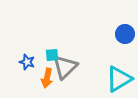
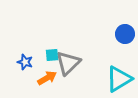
blue star: moved 2 px left
gray triangle: moved 3 px right, 4 px up
orange arrow: rotated 132 degrees counterclockwise
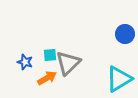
cyan square: moved 2 px left
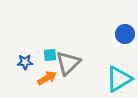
blue star: rotated 21 degrees counterclockwise
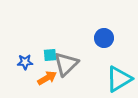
blue circle: moved 21 px left, 4 px down
gray triangle: moved 2 px left, 1 px down
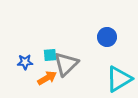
blue circle: moved 3 px right, 1 px up
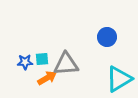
cyan square: moved 8 px left, 4 px down
gray triangle: rotated 40 degrees clockwise
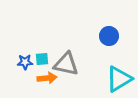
blue circle: moved 2 px right, 1 px up
gray triangle: rotated 16 degrees clockwise
orange arrow: rotated 24 degrees clockwise
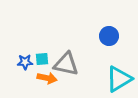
orange arrow: rotated 18 degrees clockwise
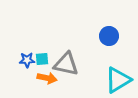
blue star: moved 2 px right, 2 px up
cyan triangle: moved 1 px left, 1 px down
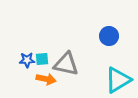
orange arrow: moved 1 px left, 1 px down
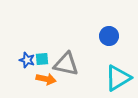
blue star: rotated 21 degrees clockwise
cyan triangle: moved 2 px up
